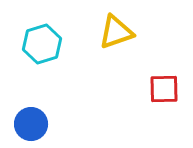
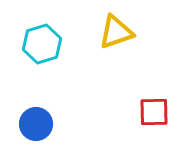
red square: moved 10 px left, 23 px down
blue circle: moved 5 px right
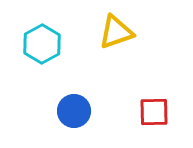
cyan hexagon: rotated 12 degrees counterclockwise
blue circle: moved 38 px right, 13 px up
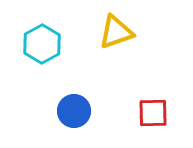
red square: moved 1 px left, 1 px down
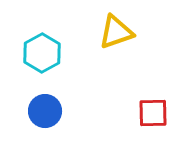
cyan hexagon: moved 9 px down
blue circle: moved 29 px left
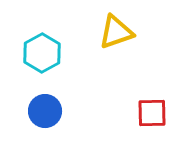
red square: moved 1 px left
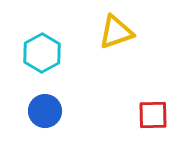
red square: moved 1 px right, 2 px down
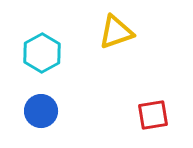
blue circle: moved 4 px left
red square: rotated 8 degrees counterclockwise
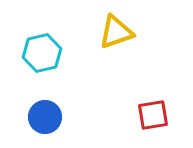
cyan hexagon: rotated 15 degrees clockwise
blue circle: moved 4 px right, 6 px down
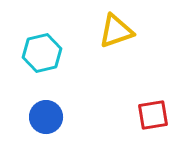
yellow triangle: moved 1 px up
blue circle: moved 1 px right
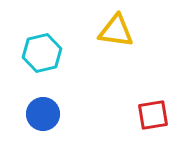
yellow triangle: rotated 27 degrees clockwise
blue circle: moved 3 px left, 3 px up
